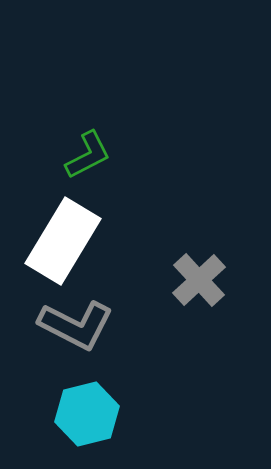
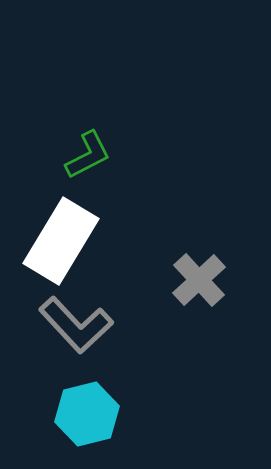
white rectangle: moved 2 px left
gray L-shape: rotated 20 degrees clockwise
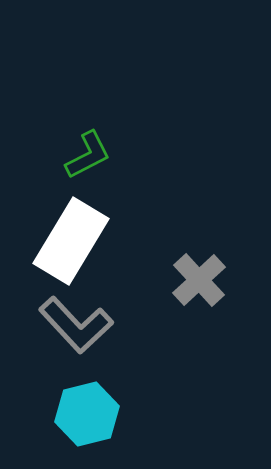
white rectangle: moved 10 px right
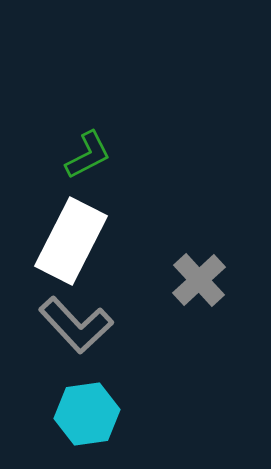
white rectangle: rotated 4 degrees counterclockwise
cyan hexagon: rotated 6 degrees clockwise
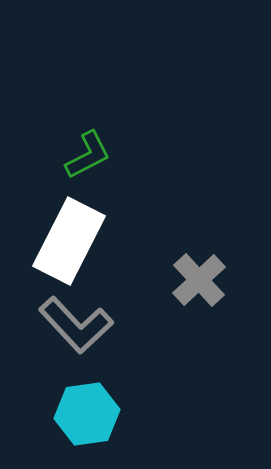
white rectangle: moved 2 px left
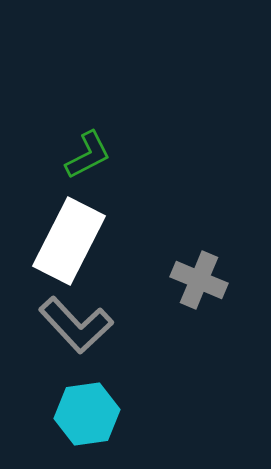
gray cross: rotated 24 degrees counterclockwise
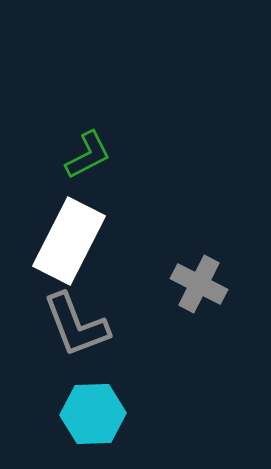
gray cross: moved 4 px down; rotated 4 degrees clockwise
gray L-shape: rotated 22 degrees clockwise
cyan hexagon: moved 6 px right; rotated 6 degrees clockwise
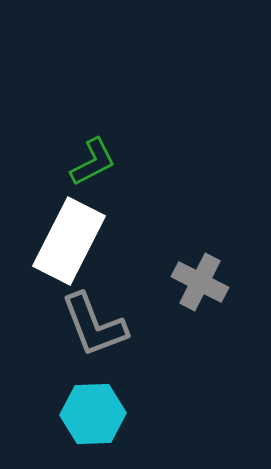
green L-shape: moved 5 px right, 7 px down
gray cross: moved 1 px right, 2 px up
gray L-shape: moved 18 px right
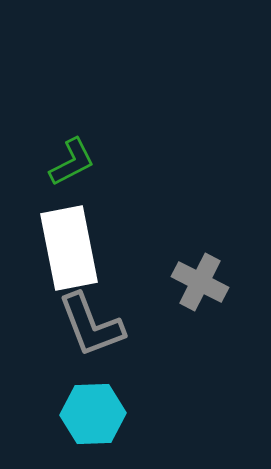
green L-shape: moved 21 px left
white rectangle: moved 7 px down; rotated 38 degrees counterclockwise
gray L-shape: moved 3 px left
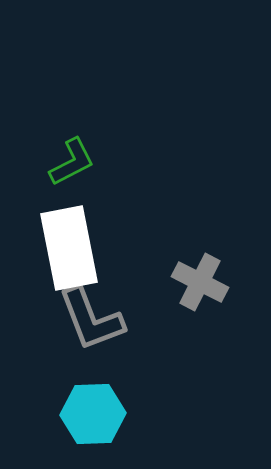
gray L-shape: moved 6 px up
